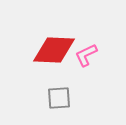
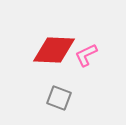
gray square: rotated 25 degrees clockwise
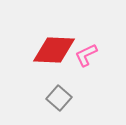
gray square: rotated 20 degrees clockwise
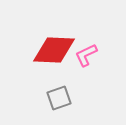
gray square: rotated 30 degrees clockwise
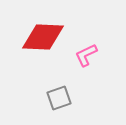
red diamond: moved 11 px left, 13 px up
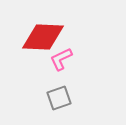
pink L-shape: moved 25 px left, 4 px down
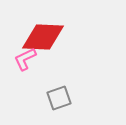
pink L-shape: moved 36 px left
